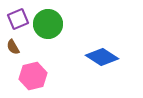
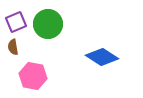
purple square: moved 2 px left, 3 px down
brown semicircle: rotated 21 degrees clockwise
pink hexagon: rotated 24 degrees clockwise
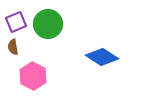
pink hexagon: rotated 16 degrees clockwise
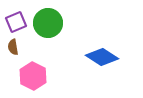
green circle: moved 1 px up
